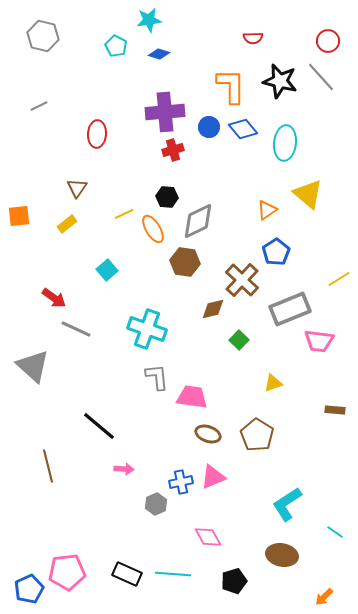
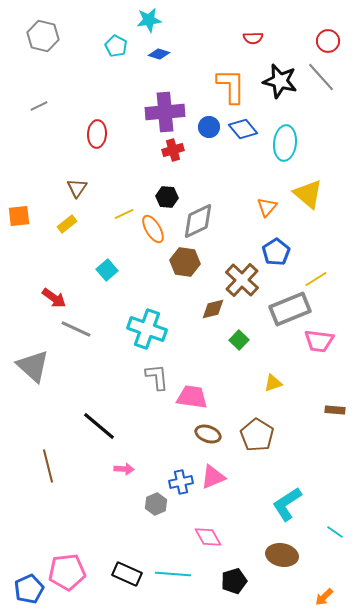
orange triangle at (267, 210): moved 3 px up; rotated 15 degrees counterclockwise
yellow line at (339, 279): moved 23 px left
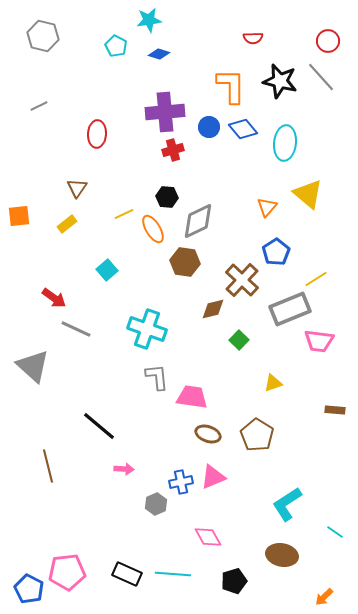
blue pentagon at (29, 589): rotated 20 degrees counterclockwise
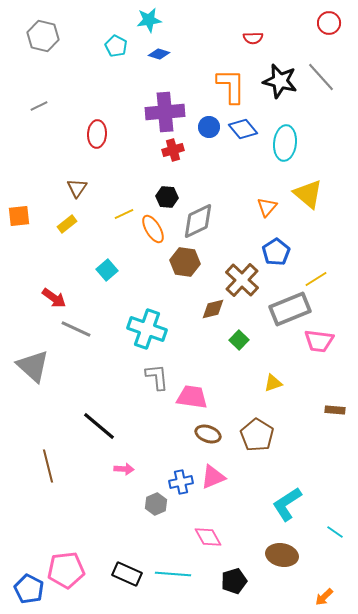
red circle at (328, 41): moved 1 px right, 18 px up
pink pentagon at (67, 572): moved 1 px left, 2 px up
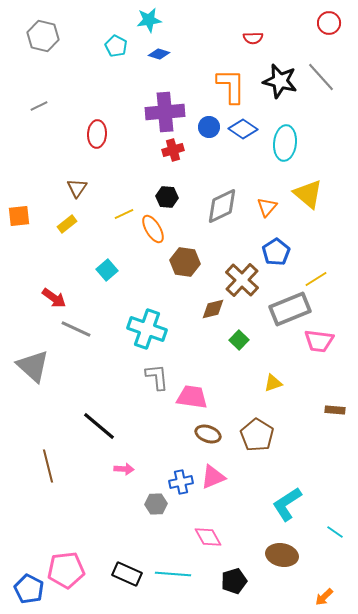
blue diamond at (243, 129): rotated 16 degrees counterclockwise
gray diamond at (198, 221): moved 24 px right, 15 px up
gray hexagon at (156, 504): rotated 20 degrees clockwise
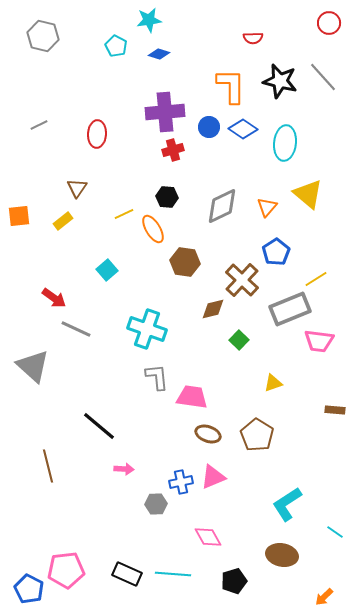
gray line at (321, 77): moved 2 px right
gray line at (39, 106): moved 19 px down
yellow rectangle at (67, 224): moved 4 px left, 3 px up
